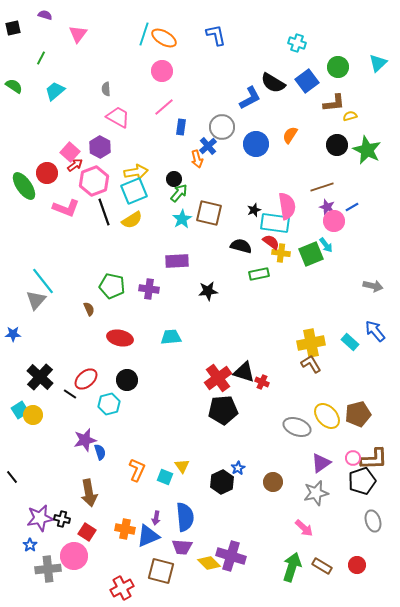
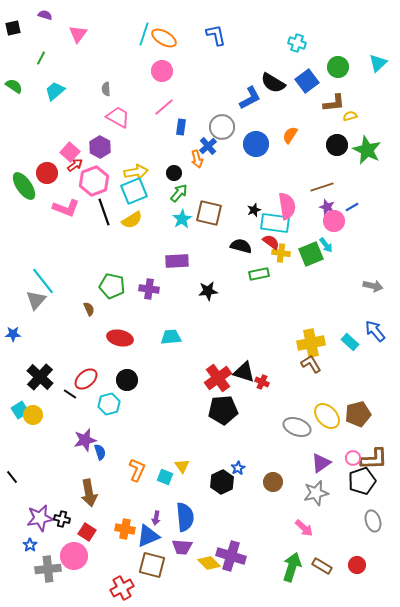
black circle at (174, 179): moved 6 px up
brown square at (161, 571): moved 9 px left, 6 px up
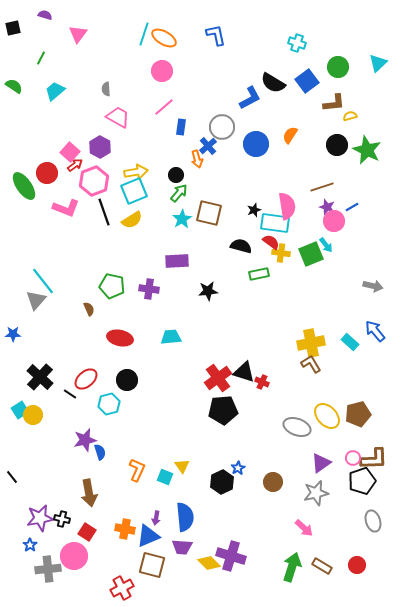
black circle at (174, 173): moved 2 px right, 2 px down
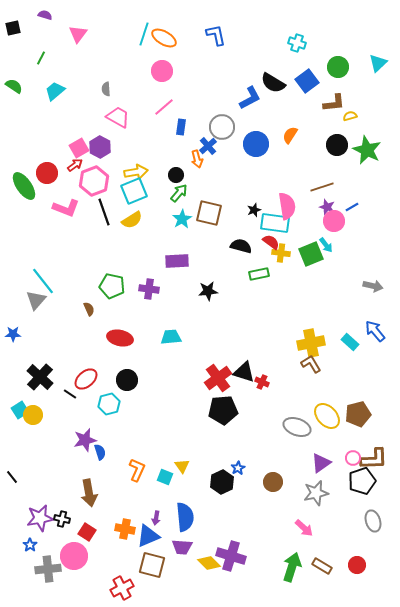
pink square at (70, 152): moved 9 px right, 4 px up; rotated 18 degrees clockwise
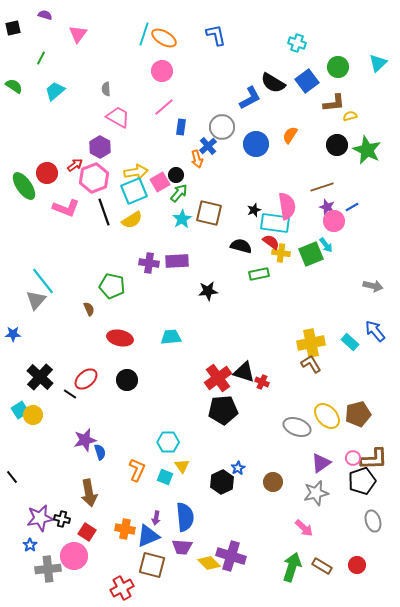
pink square at (79, 148): moved 81 px right, 34 px down
pink hexagon at (94, 181): moved 3 px up
purple cross at (149, 289): moved 26 px up
cyan hexagon at (109, 404): moved 59 px right, 38 px down; rotated 15 degrees clockwise
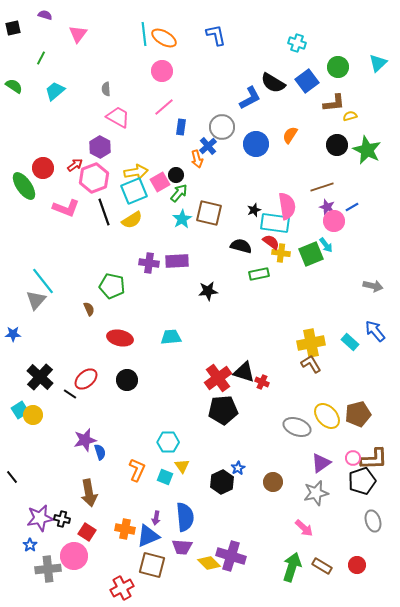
cyan line at (144, 34): rotated 25 degrees counterclockwise
red circle at (47, 173): moved 4 px left, 5 px up
